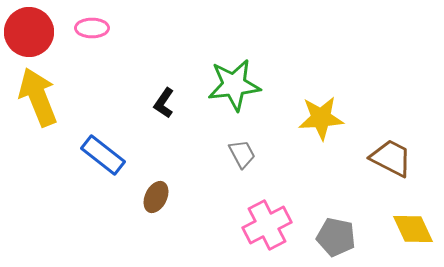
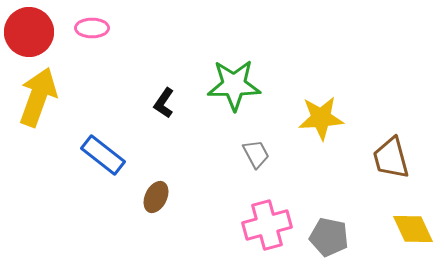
green star: rotated 6 degrees clockwise
yellow arrow: rotated 42 degrees clockwise
gray trapezoid: moved 14 px right
brown trapezoid: rotated 132 degrees counterclockwise
pink cross: rotated 12 degrees clockwise
gray pentagon: moved 7 px left
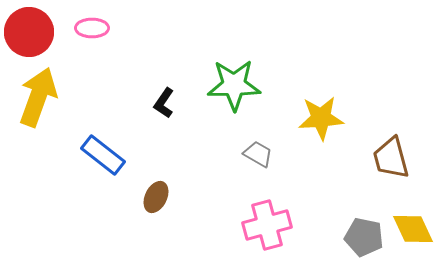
gray trapezoid: moved 2 px right; rotated 32 degrees counterclockwise
gray pentagon: moved 35 px right
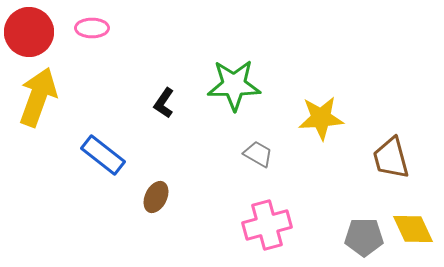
gray pentagon: rotated 12 degrees counterclockwise
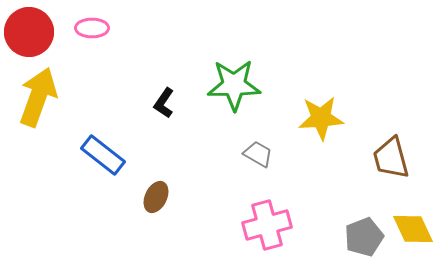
gray pentagon: rotated 21 degrees counterclockwise
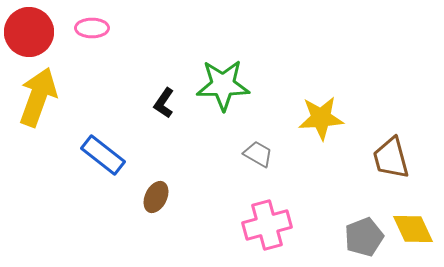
green star: moved 11 px left
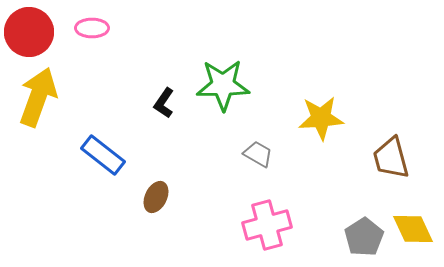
gray pentagon: rotated 12 degrees counterclockwise
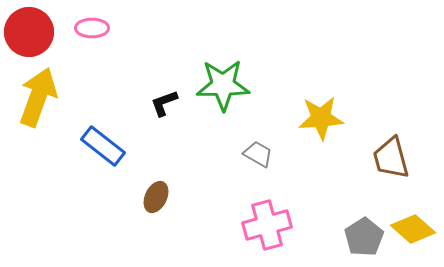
black L-shape: rotated 36 degrees clockwise
blue rectangle: moved 9 px up
yellow diamond: rotated 24 degrees counterclockwise
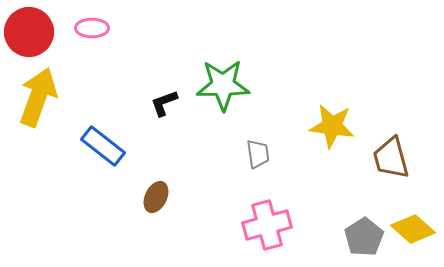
yellow star: moved 11 px right, 8 px down; rotated 12 degrees clockwise
gray trapezoid: rotated 52 degrees clockwise
